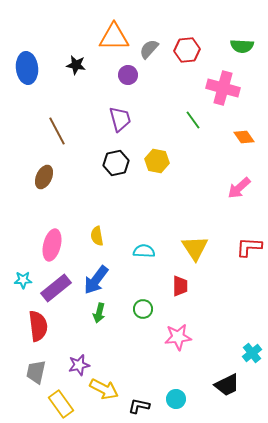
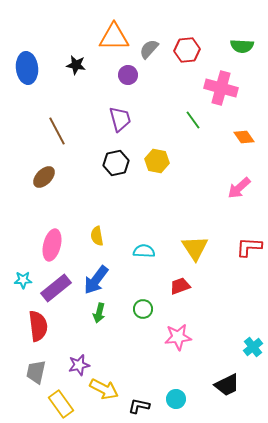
pink cross: moved 2 px left
brown ellipse: rotated 20 degrees clockwise
red trapezoid: rotated 110 degrees counterclockwise
cyan cross: moved 1 px right, 6 px up
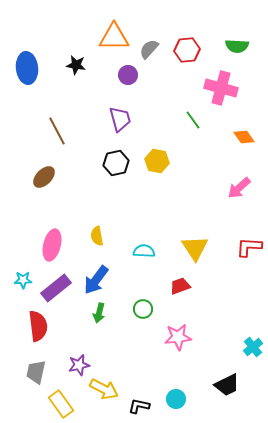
green semicircle: moved 5 px left
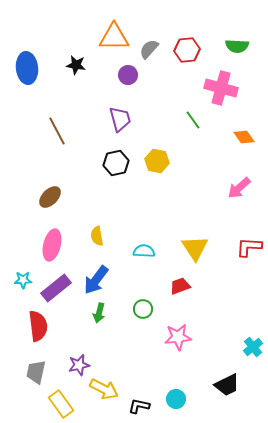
brown ellipse: moved 6 px right, 20 px down
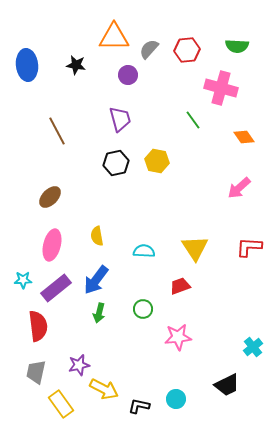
blue ellipse: moved 3 px up
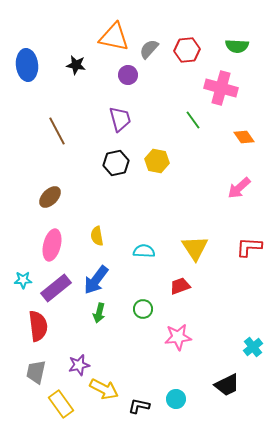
orange triangle: rotated 12 degrees clockwise
